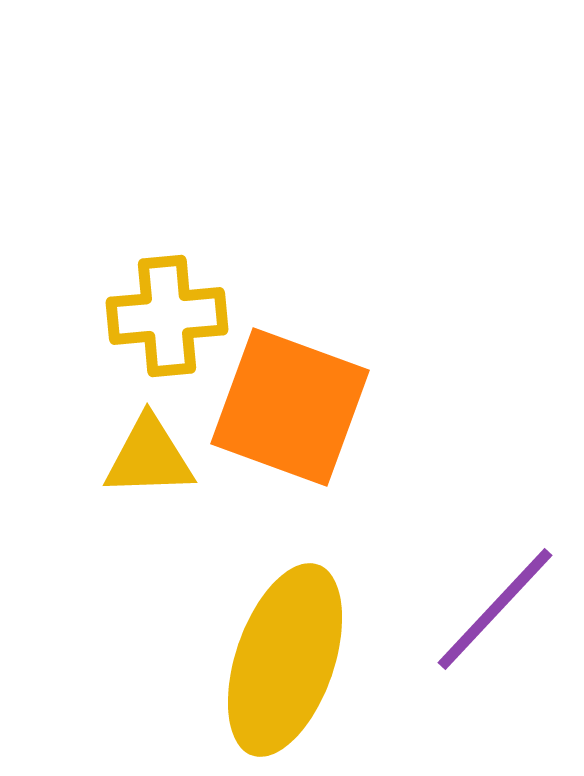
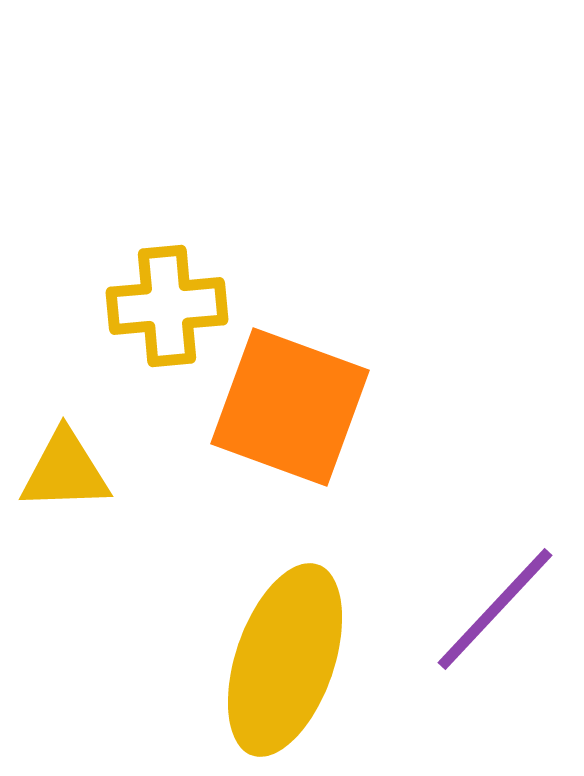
yellow cross: moved 10 px up
yellow triangle: moved 84 px left, 14 px down
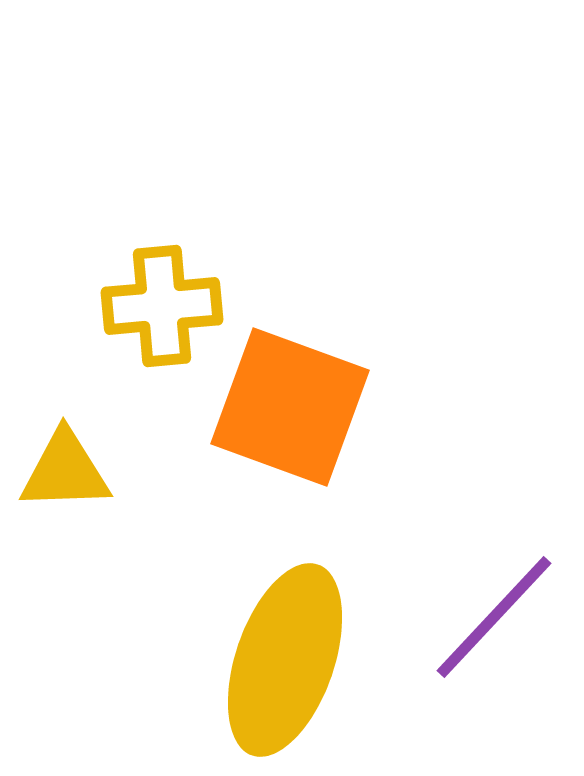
yellow cross: moved 5 px left
purple line: moved 1 px left, 8 px down
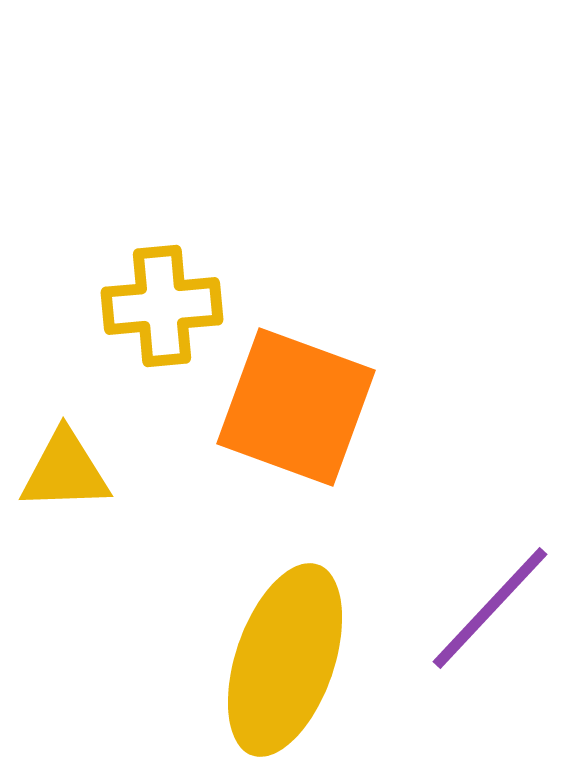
orange square: moved 6 px right
purple line: moved 4 px left, 9 px up
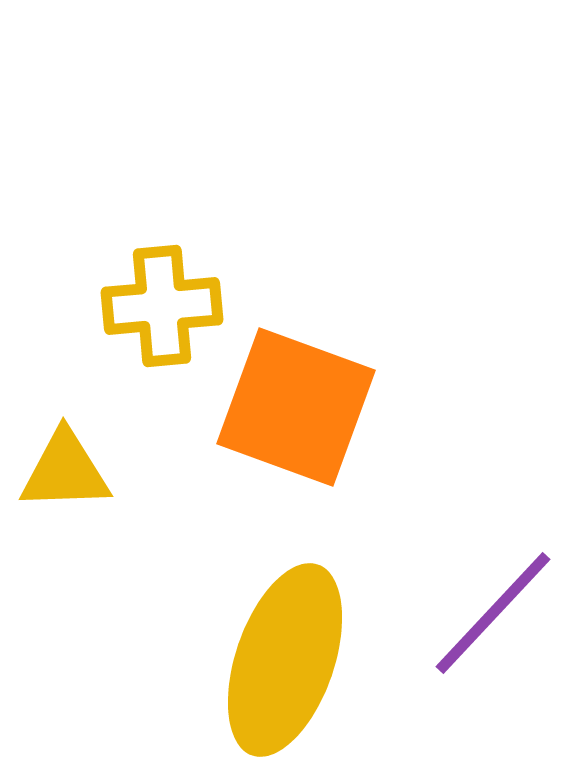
purple line: moved 3 px right, 5 px down
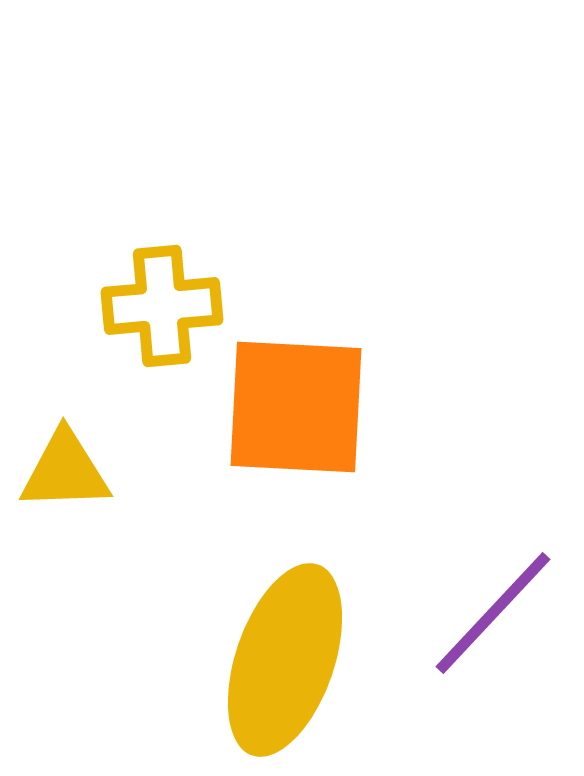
orange square: rotated 17 degrees counterclockwise
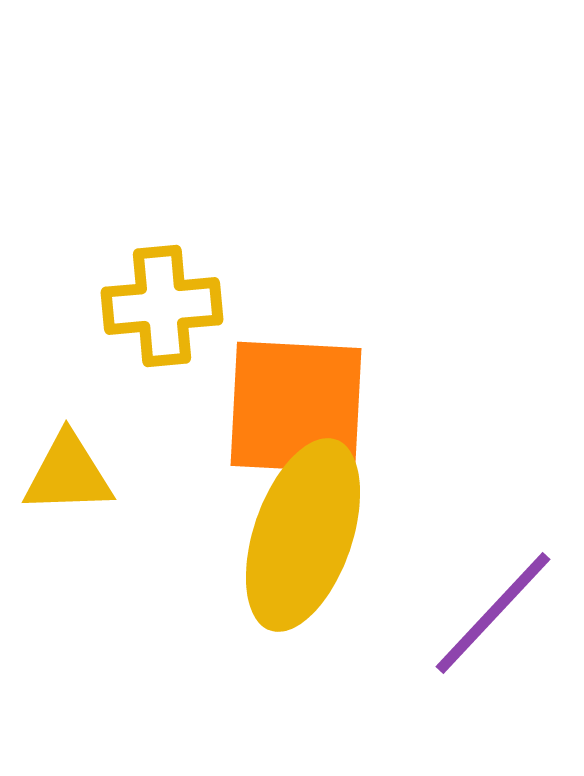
yellow triangle: moved 3 px right, 3 px down
yellow ellipse: moved 18 px right, 125 px up
